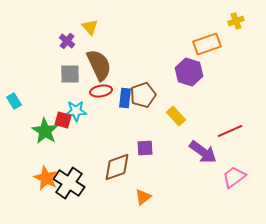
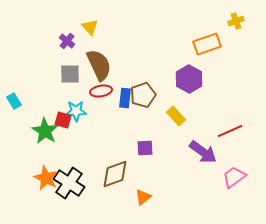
purple hexagon: moved 7 px down; rotated 12 degrees clockwise
brown diamond: moved 2 px left, 7 px down
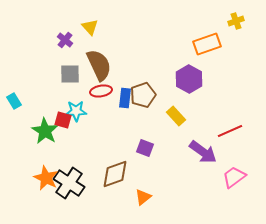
purple cross: moved 2 px left, 1 px up
purple square: rotated 24 degrees clockwise
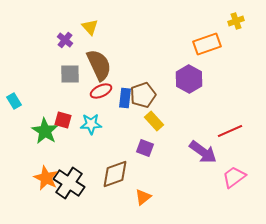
red ellipse: rotated 15 degrees counterclockwise
cyan star: moved 15 px right, 13 px down
yellow rectangle: moved 22 px left, 5 px down
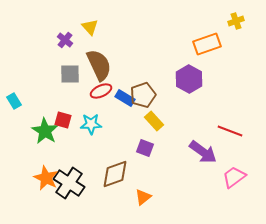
blue rectangle: rotated 66 degrees counterclockwise
red line: rotated 45 degrees clockwise
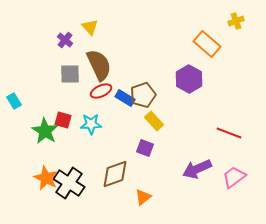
orange rectangle: rotated 60 degrees clockwise
red line: moved 1 px left, 2 px down
purple arrow: moved 6 px left, 17 px down; rotated 120 degrees clockwise
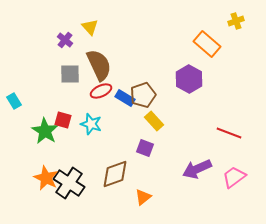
cyan star: rotated 20 degrees clockwise
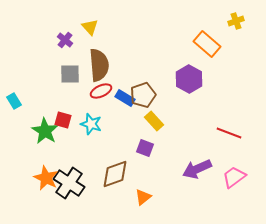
brown semicircle: rotated 20 degrees clockwise
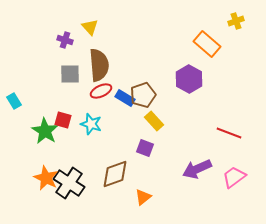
purple cross: rotated 21 degrees counterclockwise
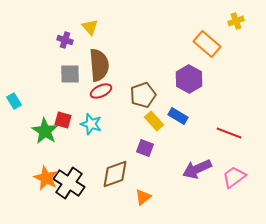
blue rectangle: moved 53 px right, 18 px down
